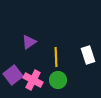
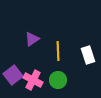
purple triangle: moved 3 px right, 3 px up
yellow line: moved 2 px right, 6 px up
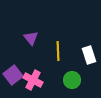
purple triangle: moved 1 px left, 1 px up; rotated 35 degrees counterclockwise
white rectangle: moved 1 px right
green circle: moved 14 px right
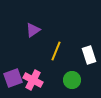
purple triangle: moved 2 px right, 8 px up; rotated 35 degrees clockwise
yellow line: moved 2 px left; rotated 24 degrees clockwise
purple square: moved 3 px down; rotated 18 degrees clockwise
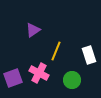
pink cross: moved 6 px right, 7 px up
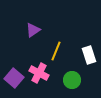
purple square: moved 1 px right; rotated 30 degrees counterclockwise
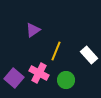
white rectangle: rotated 24 degrees counterclockwise
green circle: moved 6 px left
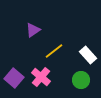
yellow line: moved 2 px left; rotated 30 degrees clockwise
white rectangle: moved 1 px left
pink cross: moved 2 px right, 4 px down; rotated 12 degrees clockwise
green circle: moved 15 px right
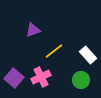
purple triangle: rotated 14 degrees clockwise
pink cross: rotated 24 degrees clockwise
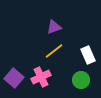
purple triangle: moved 21 px right, 3 px up
white rectangle: rotated 18 degrees clockwise
